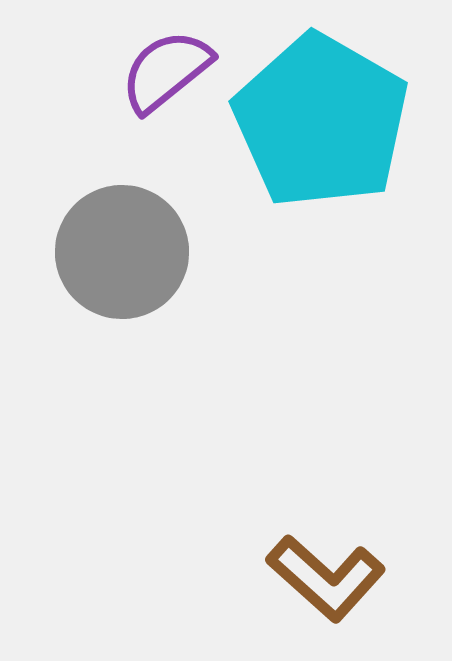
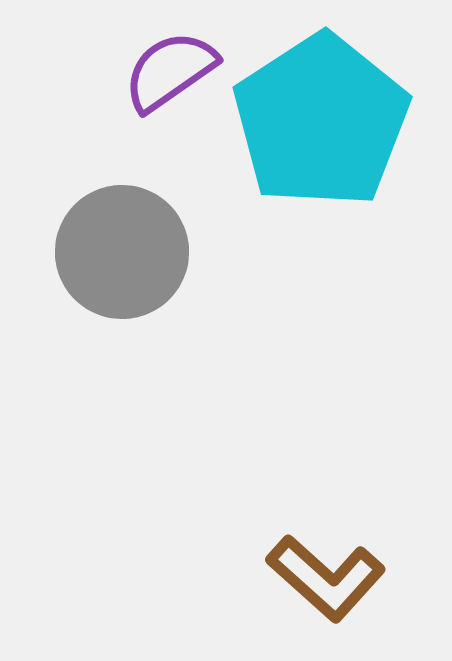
purple semicircle: moved 4 px right; rotated 4 degrees clockwise
cyan pentagon: rotated 9 degrees clockwise
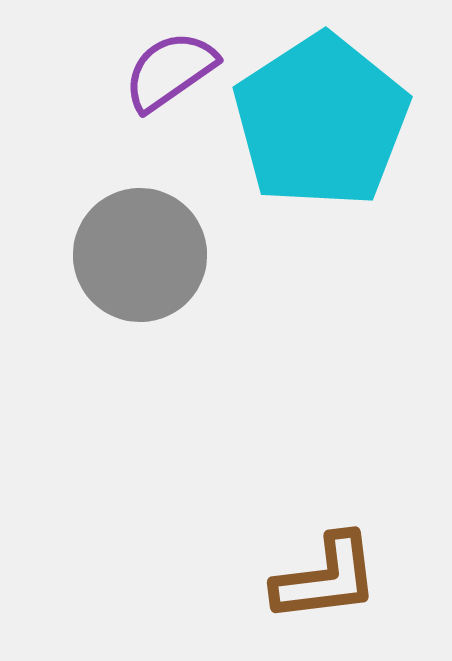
gray circle: moved 18 px right, 3 px down
brown L-shape: rotated 49 degrees counterclockwise
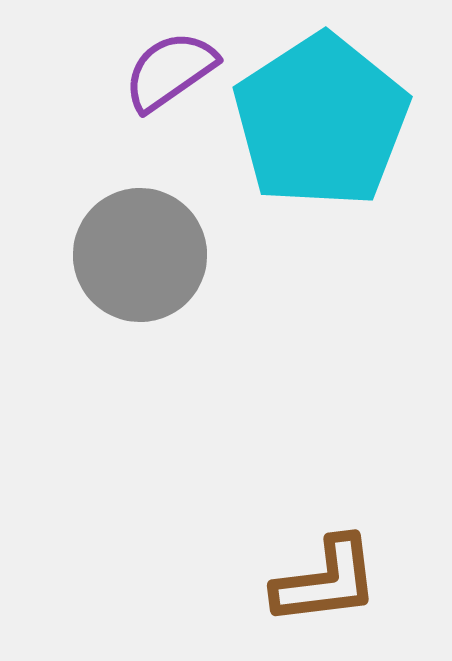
brown L-shape: moved 3 px down
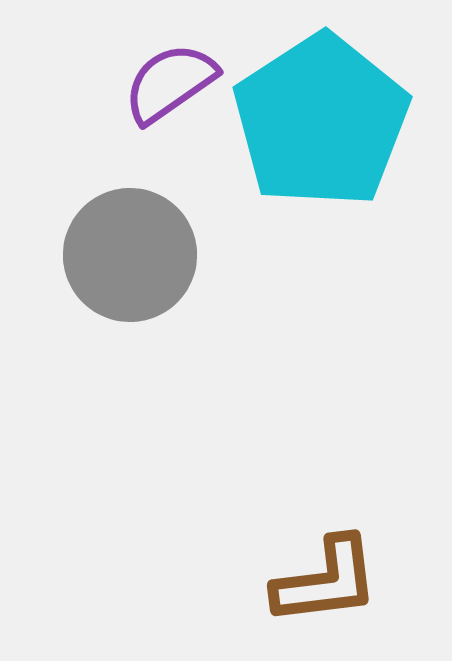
purple semicircle: moved 12 px down
gray circle: moved 10 px left
